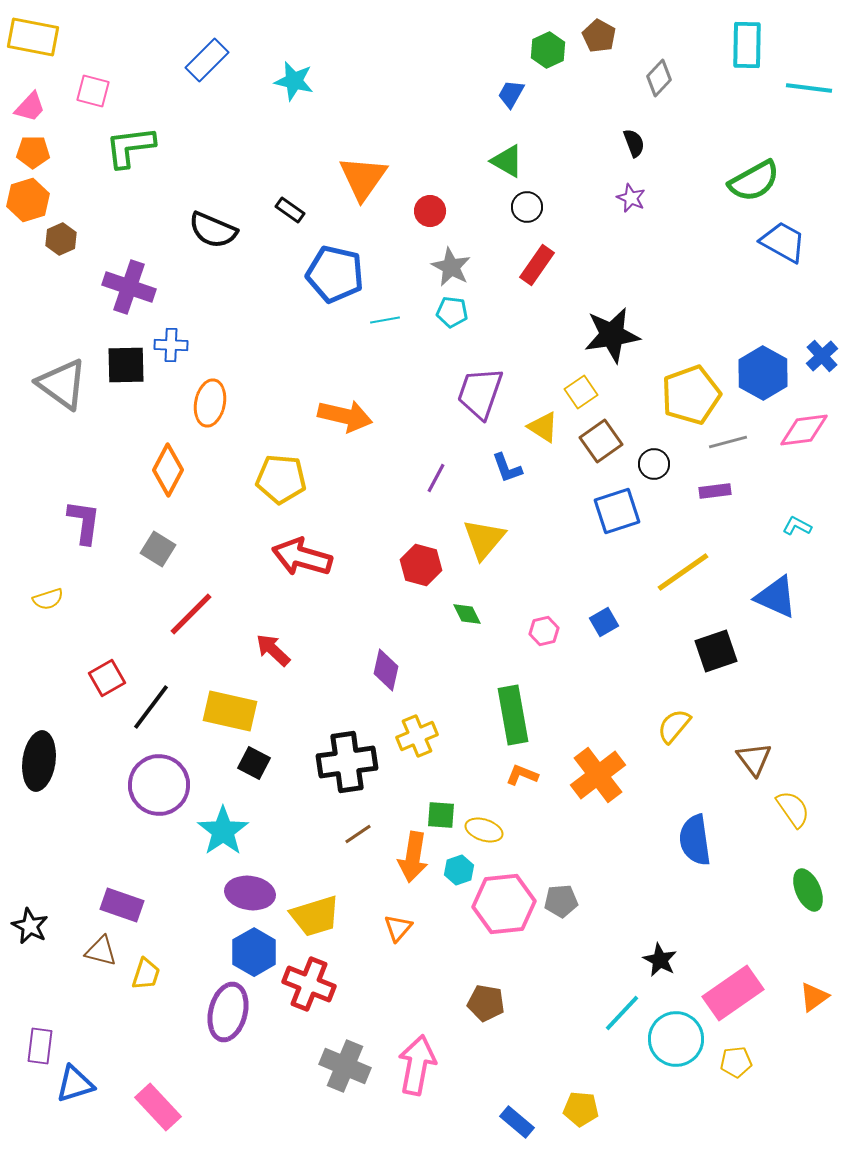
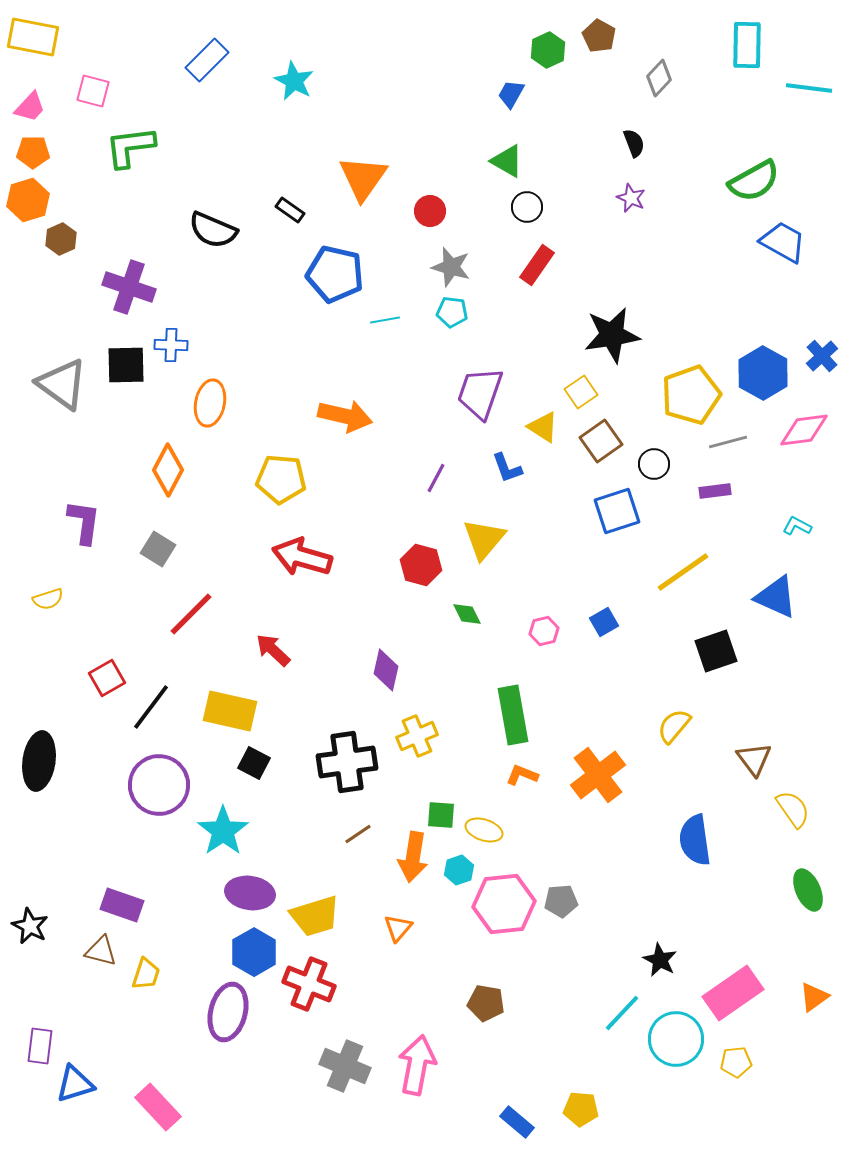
cyan star at (294, 81): rotated 15 degrees clockwise
gray star at (451, 267): rotated 12 degrees counterclockwise
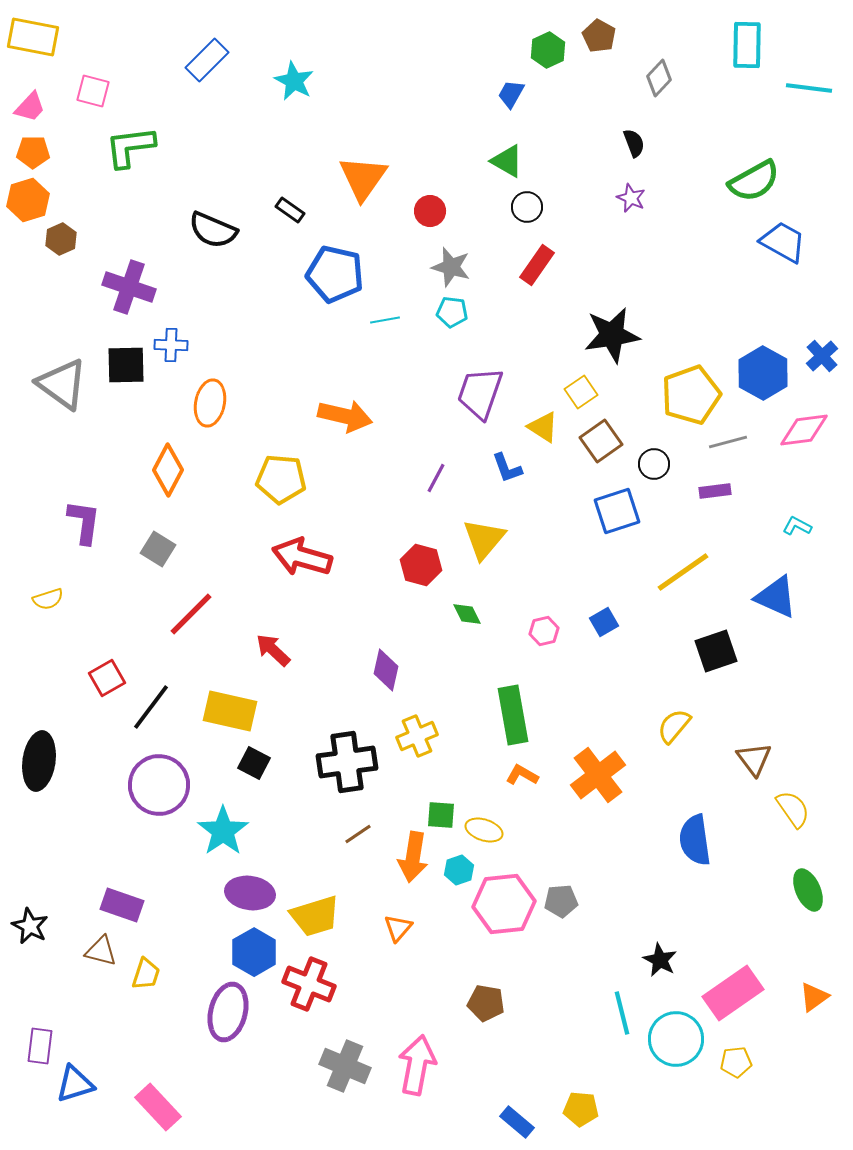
orange L-shape at (522, 775): rotated 8 degrees clockwise
cyan line at (622, 1013): rotated 57 degrees counterclockwise
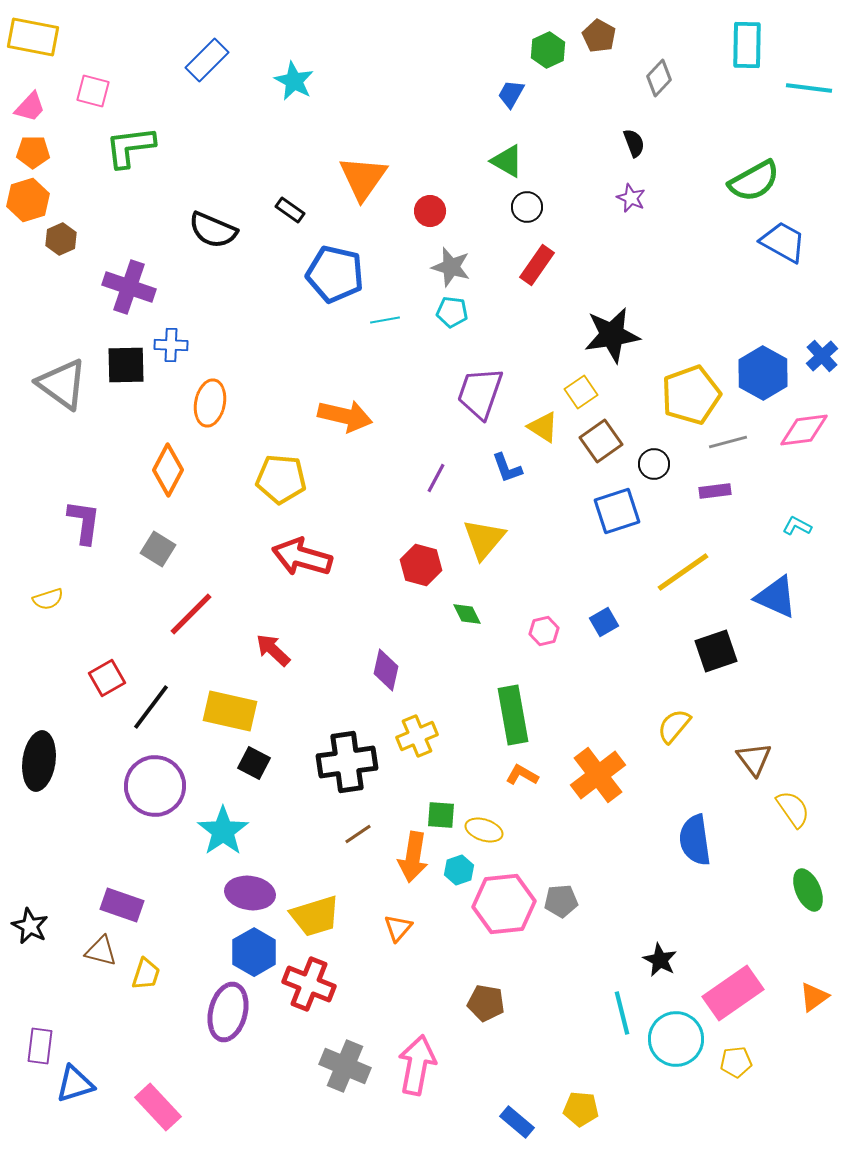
purple circle at (159, 785): moved 4 px left, 1 px down
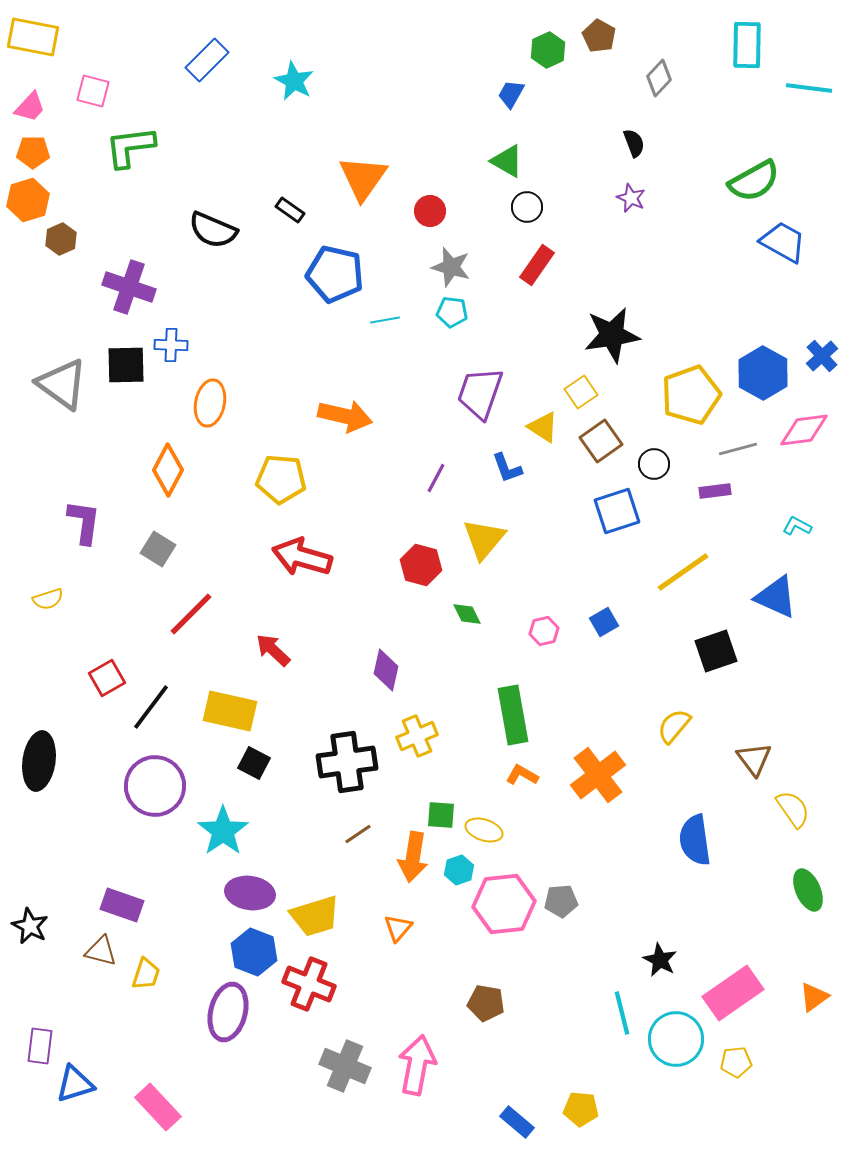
gray line at (728, 442): moved 10 px right, 7 px down
blue hexagon at (254, 952): rotated 9 degrees counterclockwise
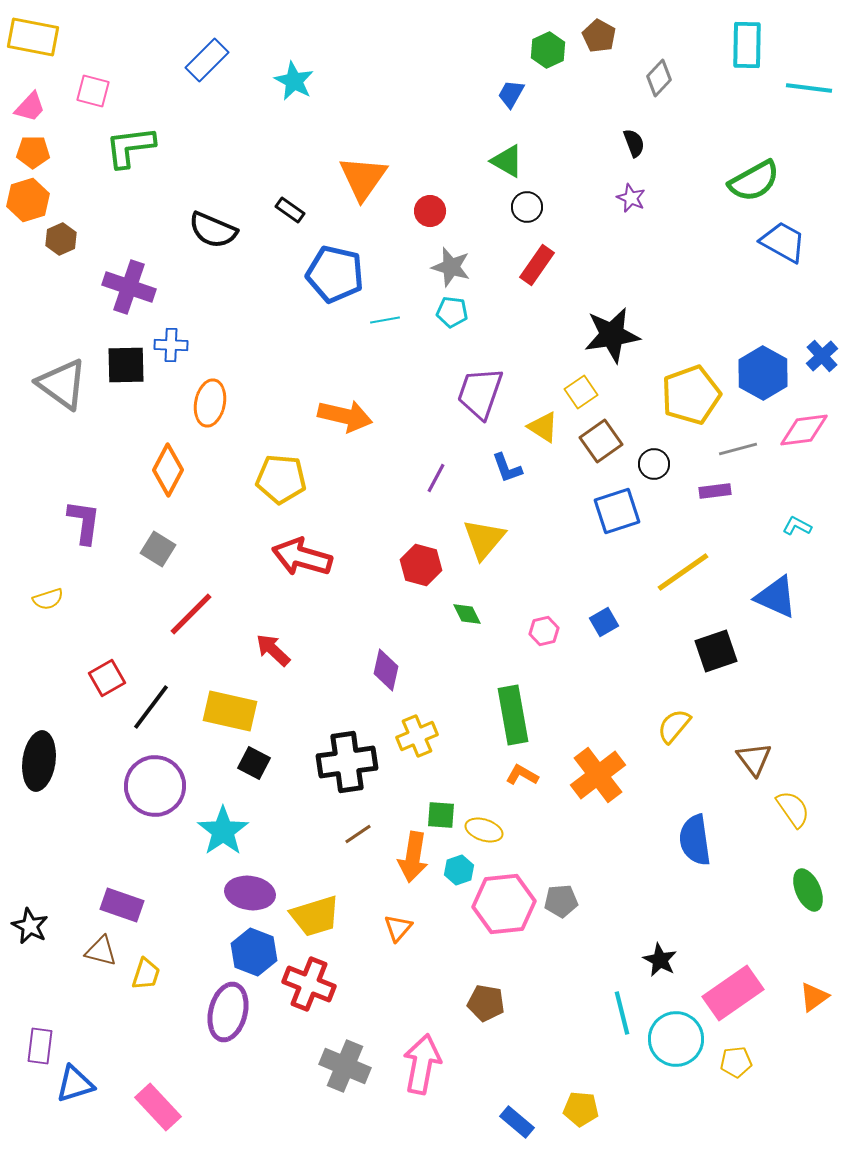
pink arrow at (417, 1065): moved 5 px right, 1 px up
